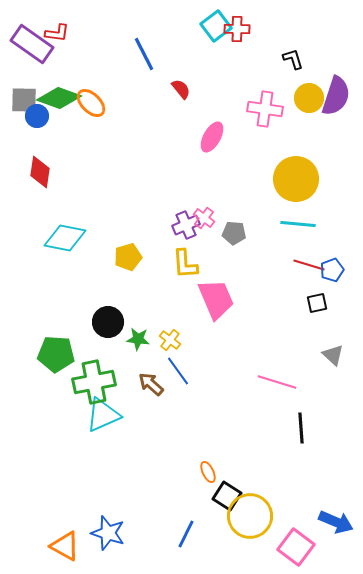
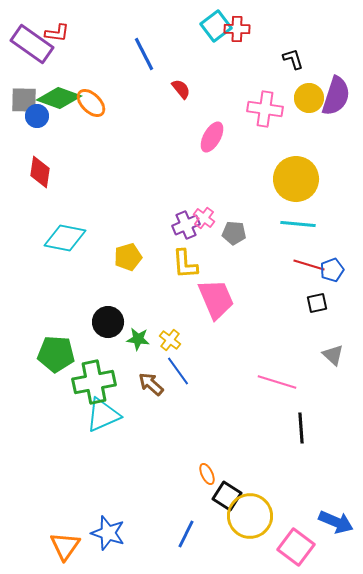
orange ellipse at (208, 472): moved 1 px left, 2 px down
orange triangle at (65, 546): rotated 36 degrees clockwise
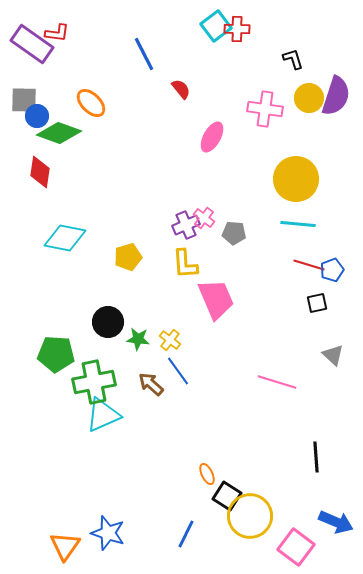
green diamond at (59, 98): moved 35 px down
black line at (301, 428): moved 15 px right, 29 px down
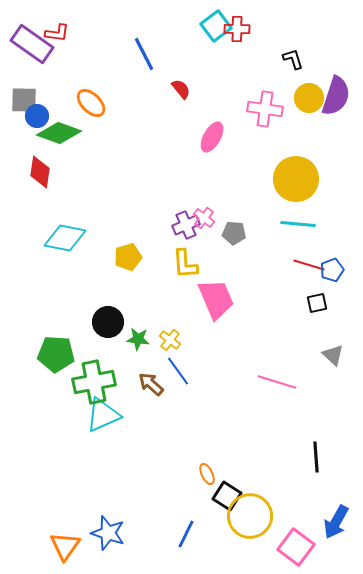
blue arrow at (336, 522): rotated 96 degrees clockwise
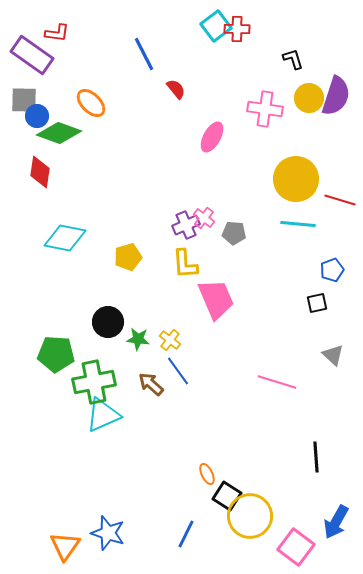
purple rectangle at (32, 44): moved 11 px down
red semicircle at (181, 89): moved 5 px left
red line at (309, 265): moved 31 px right, 65 px up
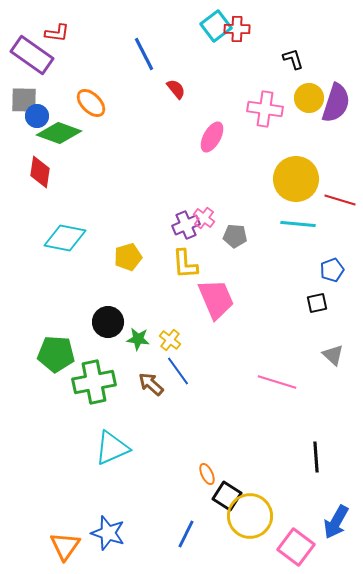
purple semicircle at (336, 96): moved 7 px down
gray pentagon at (234, 233): moved 1 px right, 3 px down
cyan triangle at (103, 415): moved 9 px right, 33 px down
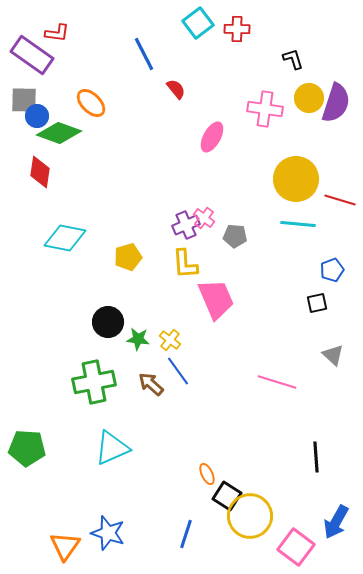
cyan square at (216, 26): moved 18 px left, 3 px up
green pentagon at (56, 354): moved 29 px left, 94 px down
blue line at (186, 534): rotated 8 degrees counterclockwise
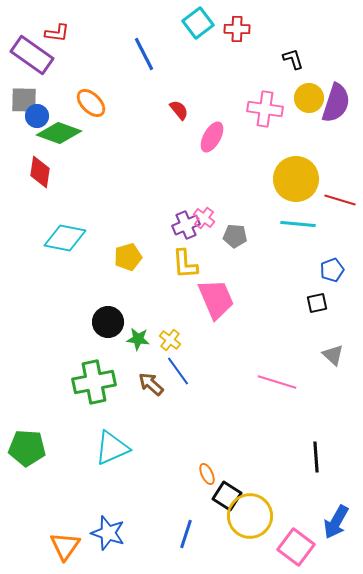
red semicircle at (176, 89): moved 3 px right, 21 px down
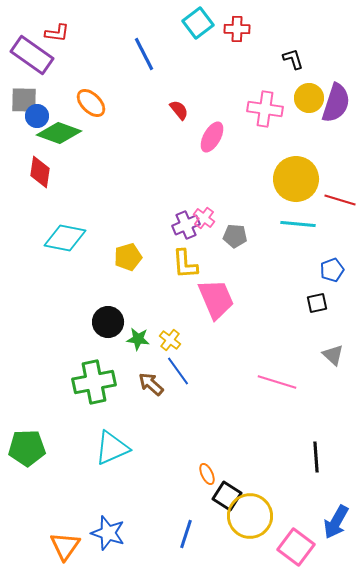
green pentagon at (27, 448): rotated 6 degrees counterclockwise
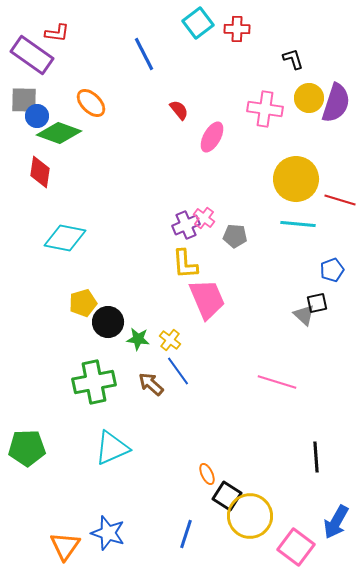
yellow pentagon at (128, 257): moved 45 px left, 46 px down
pink trapezoid at (216, 299): moved 9 px left
gray triangle at (333, 355): moved 29 px left, 40 px up
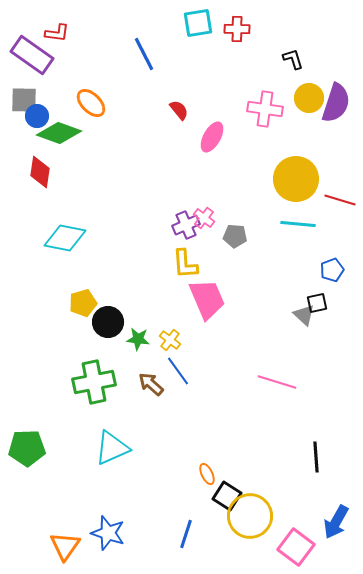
cyan square at (198, 23): rotated 28 degrees clockwise
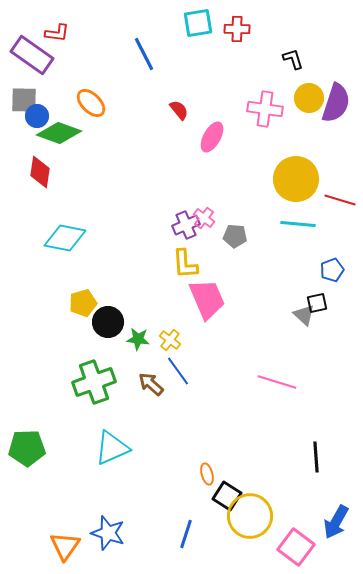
green cross at (94, 382): rotated 9 degrees counterclockwise
orange ellipse at (207, 474): rotated 10 degrees clockwise
